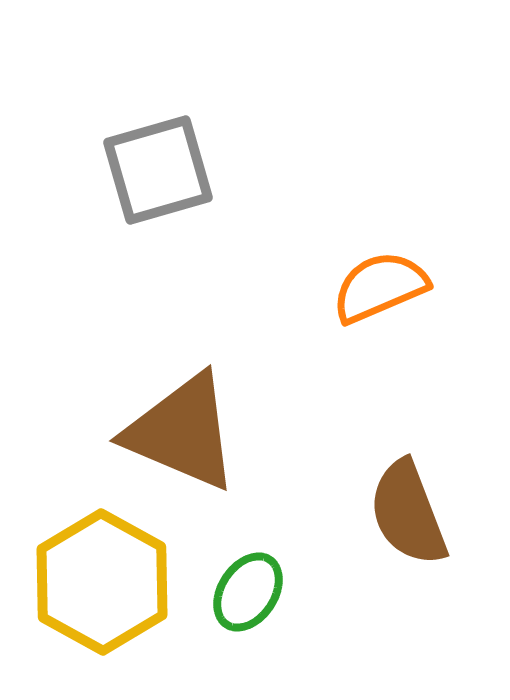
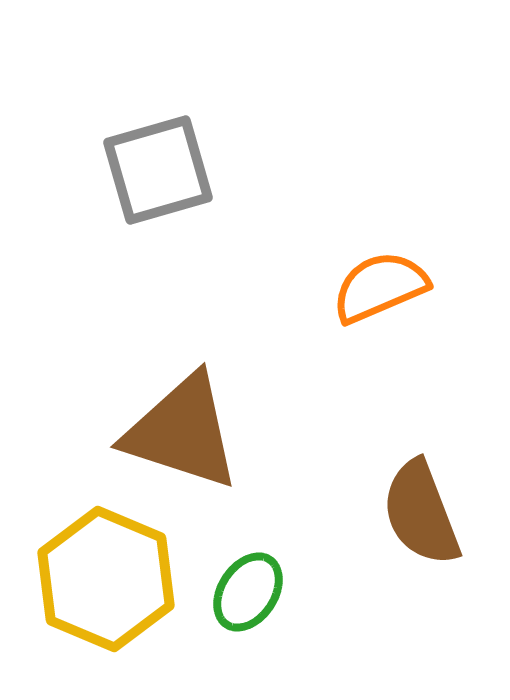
brown triangle: rotated 5 degrees counterclockwise
brown semicircle: moved 13 px right
yellow hexagon: moved 4 px right, 3 px up; rotated 6 degrees counterclockwise
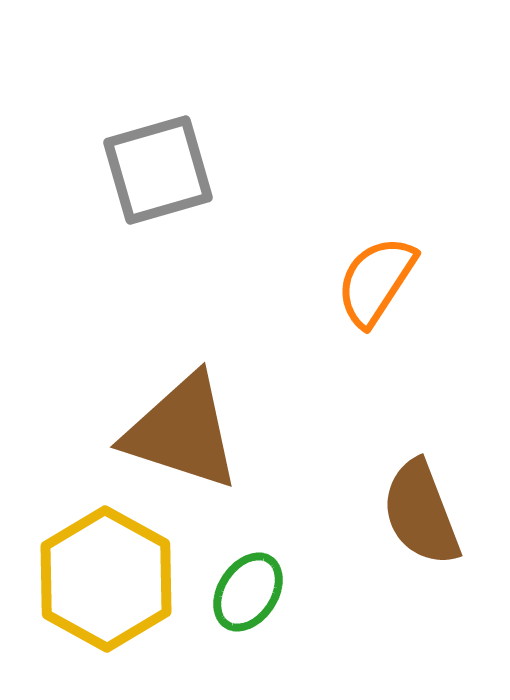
orange semicircle: moved 4 px left, 6 px up; rotated 34 degrees counterclockwise
yellow hexagon: rotated 6 degrees clockwise
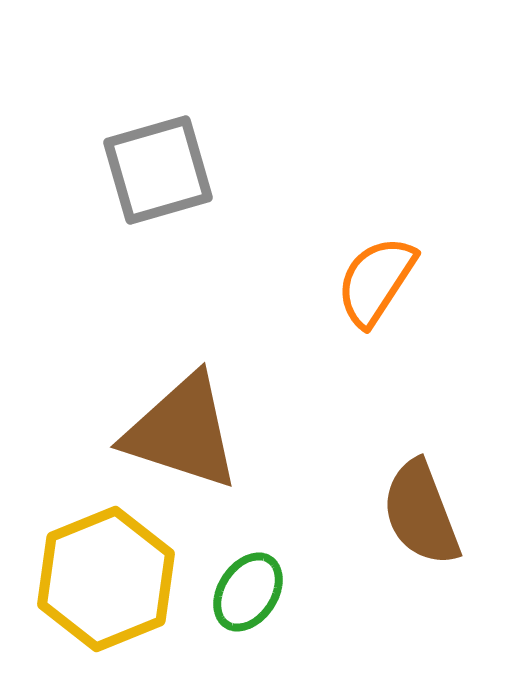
yellow hexagon: rotated 9 degrees clockwise
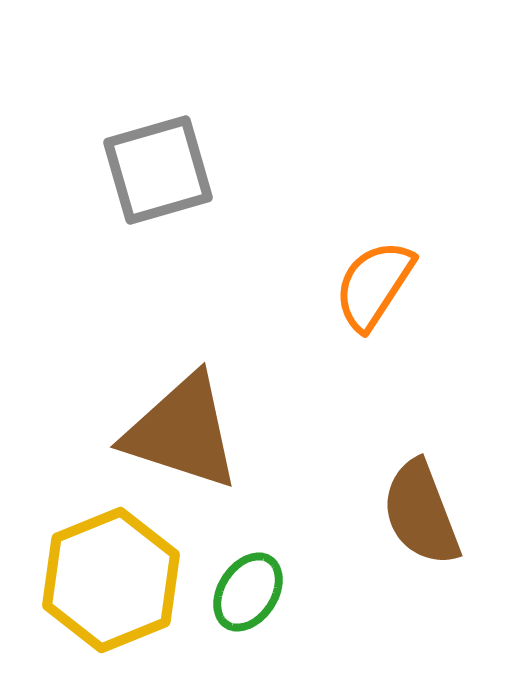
orange semicircle: moved 2 px left, 4 px down
yellow hexagon: moved 5 px right, 1 px down
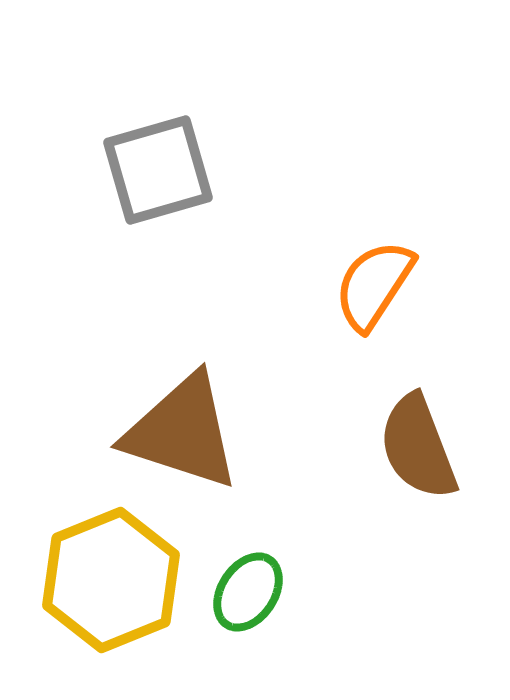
brown semicircle: moved 3 px left, 66 px up
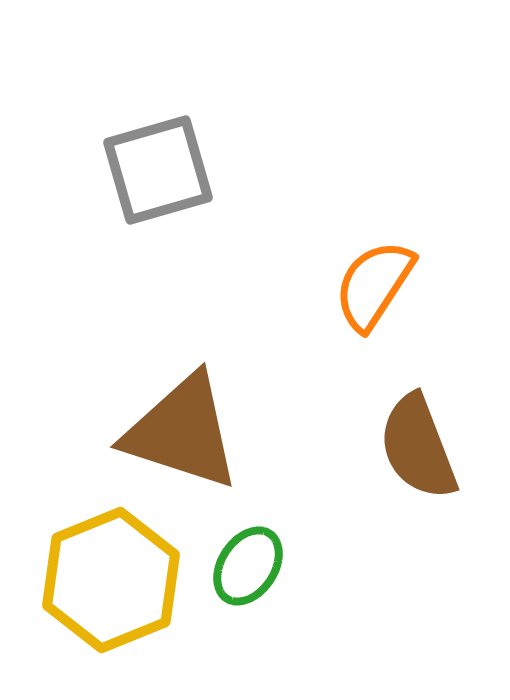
green ellipse: moved 26 px up
